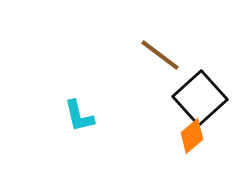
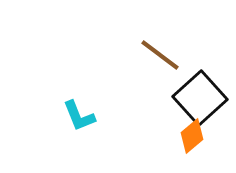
cyan L-shape: rotated 9 degrees counterclockwise
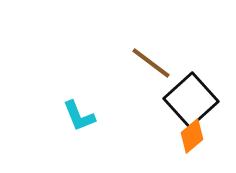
brown line: moved 9 px left, 8 px down
black square: moved 9 px left, 2 px down
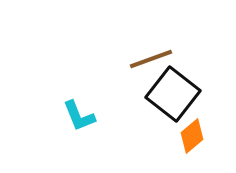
brown line: moved 4 px up; rotated 57 degrees counterclockwise
black square: moved 18 px left, 6 px up; rotated 10 degrees counterclockwise
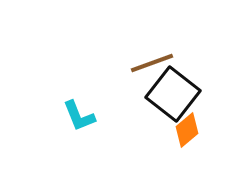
brown line: moved 1 px right, 4 px down
orange diamond: moved 5 px left, 6 px up
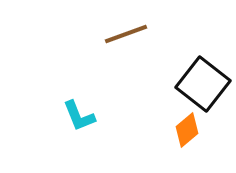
brown line: moved 26 px left, 29 px up
black square: moved 30 px right, 10 px up
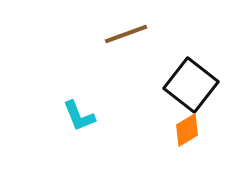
black square: moved 12 px left, 1 px down
orange diamond: rotated 8 degrees clockwise
